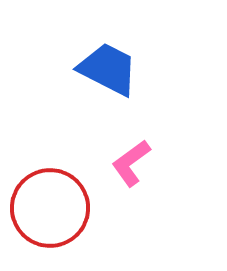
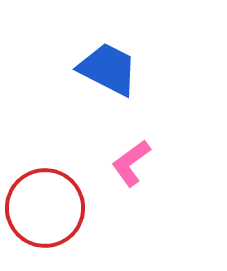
red circle: moved 5 px left
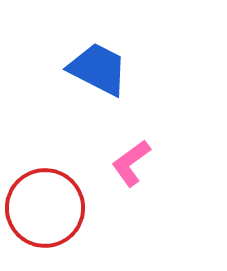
blue trapezoid: moved 10 px left
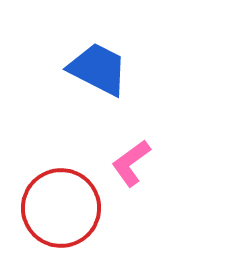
red circle: moved 16 px right
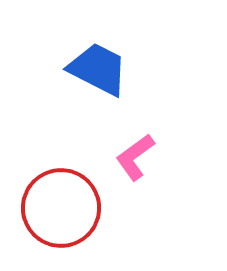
pink L-shape: moved 4 px right, 6 px up
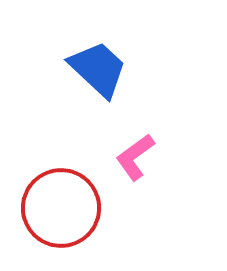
blue trapezoid: rotated 16 degrees clockwise
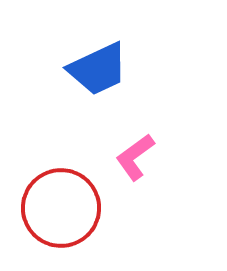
blue trapezoid: rotated 112 degrees clockwise
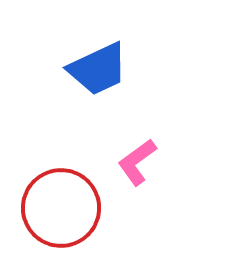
pink L-shape: moved 2 px right, 5 px down
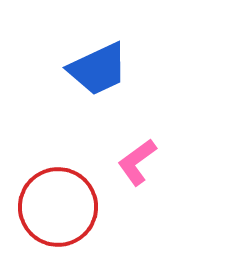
red circle: moved 3 px left, 1 px up
